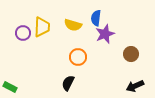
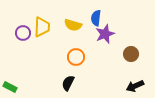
orange circle: moved 2 px left
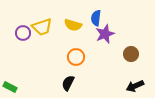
yellow trapezoid: rotated 70 degrees clockwise
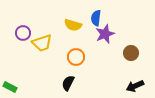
yellow trapezoid: moved 16 px down
brown circle: moved 1 px up
